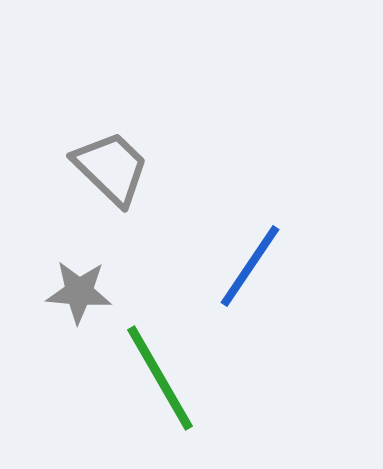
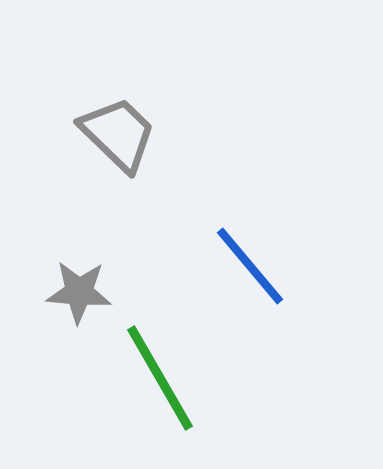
gray trapezoid: moved 7 px right, 34 px up
blue line: rotated 74 degrees counterclockwise
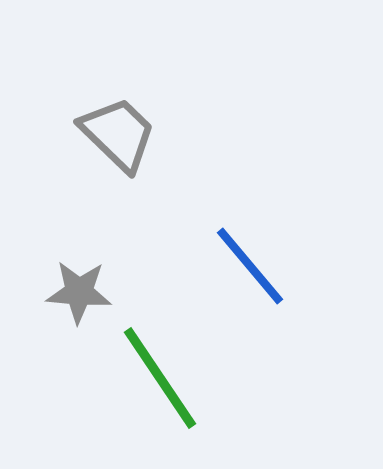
green line: rotated 4 degrees counterclockwise
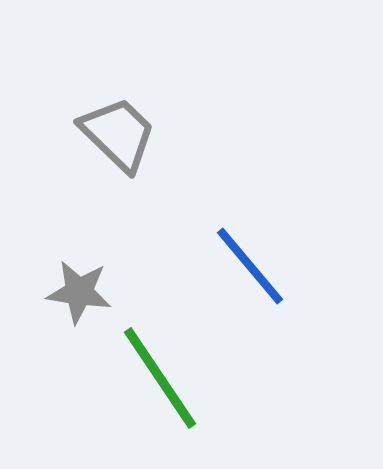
gray star: rotated 4 degrees clockwise
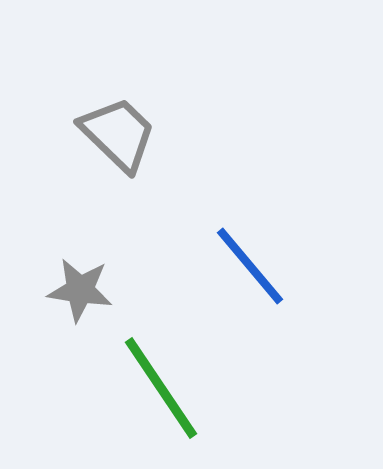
gray star: moved 1 px right, 2 px up
green line: moved 1 px right, 10 px down
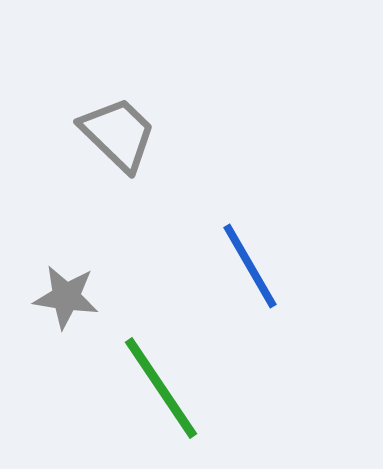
blue line: rotated 10 degrees clockwise
gray star: moved 14 px left, 7 px down
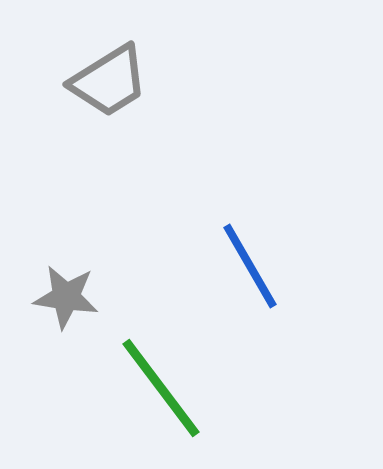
gray trapezoid: moved 9 px left, 53 px up; rotated 104 degrees clockwise
green line: rotated 3 degrees counterclockwise
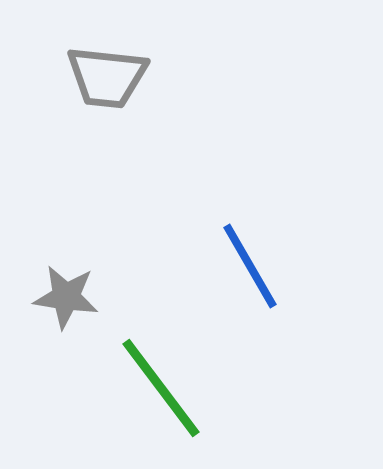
gray trapezoid: moved 2 px left, 4 px up; rotated 38 degrees clockwise
